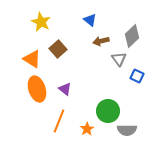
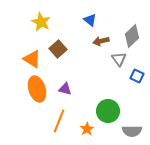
purple triangle: rotated 24 degrees counterclockwise
gray semicircle: moved 5 px right, 1 px down
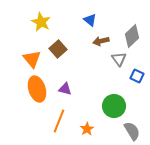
orange triangle: rotated 18 degrees clockwise
green circle: moved 6 px right, 5 px up
gray semicircle: rotated 120 degrees counterclockwise
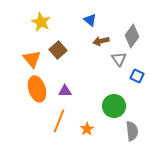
gray diamond: rotated 10 degrees counterclockwise
brown square: moved 1 px down
purple triangle: moved 2 px down; rotated 16 degrees counterclockwise
gray semicircle: rotated 24 degrees clockwise
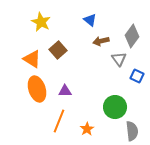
orange triangle: rotated 18 degrees counterclockwise
green circle: moved 1 px right, 1 px down
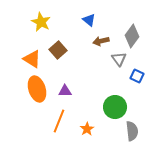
blue triangle: moved 1 px left
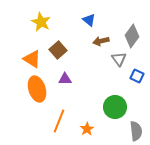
purple triangle: moved 12 px up
gray semicircle: moved 4 px right
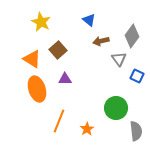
green circle: moved 1 px right, 1 px down
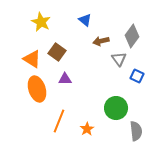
blue triangle: moved 4 px left
brown square: moved 1 px left, 2 px down; rotated 12 degrees counterclockwise
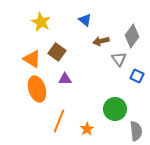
green circle: moved 1 px left, 1 px down
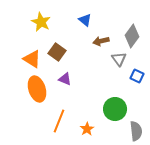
purple triangle: rotated 24 degrees clockwise
